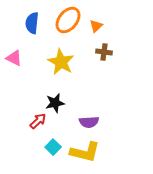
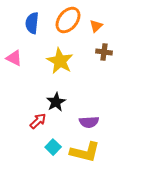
yellow star: moved 1 px left, 1 px up
black star: moved 1 px right, 1 px up; rotated 18 degrees counterclockwise
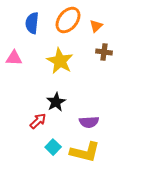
pink triangle: rotated 24 degrees counterclockwise
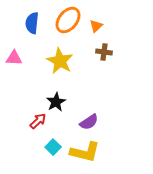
purple semicircle: rotated 30 degrees counterclockwise
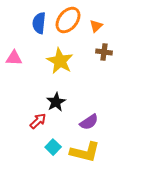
blue semicircle: moved 7 px right
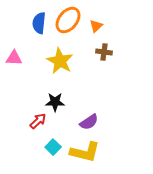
black star: moved 1 px left; rotated 30 degrees clockwise
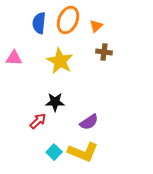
orange ellipse: rotated 16 degrees counterclockwise
cyan square: moved 1 px right, 5 px down
yellow L-shape: moved 2 px left; rotated 8 degrees clockwise
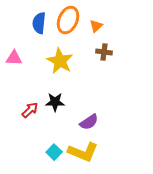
red arrow: moved 8 px left, 11 px up
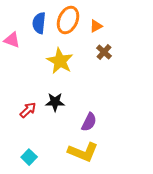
orange triangle: rotated 16 degrees clockwise
brown cross: rotated 35 degrees clockwise
pink triangle: moved 2 px left, 18 px up; rotated 18 degrees clockwise
red arrow: moved 2 px left
purple semicircle: rotated 30 degrees counterclockwise
cyan square: moved 25 px left, 5 px down
